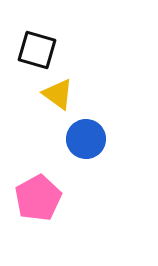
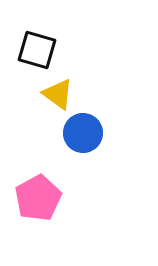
blue circle: moved 3 px left, 6 px up
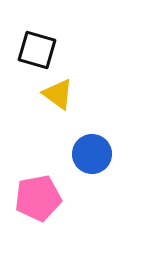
blue circle: moved 9 px right, 21 px down
pink pentagon: rotated 18 degrees clockwise
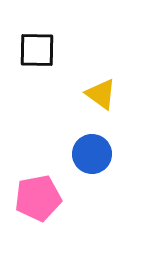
black square: rotated 15 degrees counterclockwise
yellow triangle: moved 43 px right
